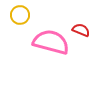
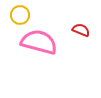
pink semicircle: moved 12 px left
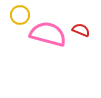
pink semicircle: moved 9 px right, 8 px up
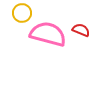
yellow circle: moved 2 px right, 2 px up
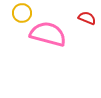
red semicircle: moved 6 px right, 12 px up
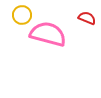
yellow circle: moved 2 px down
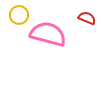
yellow circle: moved 3 px left
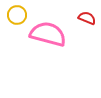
yellow circle: moved 2 px left
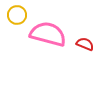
red semicircle: moved 2 px left, 26 px down
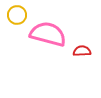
red semicircle: moved 3 px left, 7 px down; rotated 24 degrees counterclockwise
